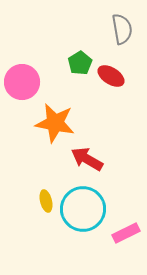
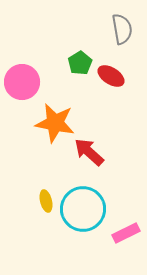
red arrow: moved 2 px right, 7 px up; rotated 12 degrees clockwise
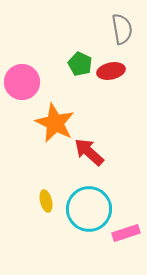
green pentagon: moved 1 px down; rotated 15 degrees counterclockwise
red ellipse: moved 5 px up; rotated 44 degrees counterclockwise
orange star: rotated 15 degrees clockwise
cyan circle: moved 6 px right
pink rectangle: rotated 8 degrees clockwise
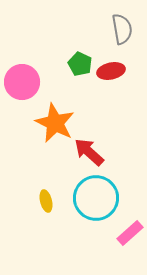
cyan circle: moved 7 px right, 11 px up
pink rectangle: moved 4 px right; rotated 24 degrees counterclockwise
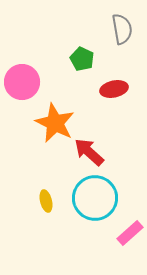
green pentagon: moved 2 px right, 5 px up
red ellipse: moved 3 px right, 18 px down
cyan circle: moved 1 px left
